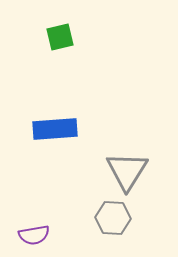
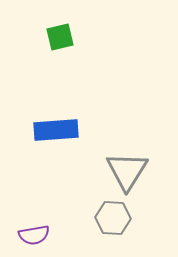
blue rectangle: moved 1 px right, 1 px down
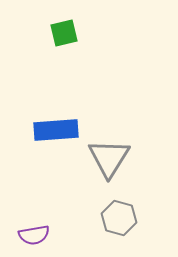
green square: moved 4 px right, 4 px up
gray triangle: moved 18 px left, 13 px up
gray hexagon: moved 6 px right; rotated 12 degrees clockwise
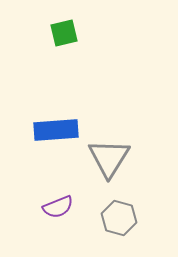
purple semicircle: moved 24 px right, 28 px up; rotated 12 degrees counterclockwise
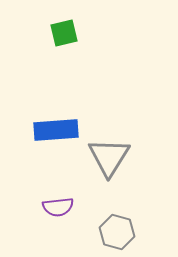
gray triangle: moved 1 px up
purple semicircle: rotated 16 degrees clockwise
gray hexagon: moved 2 px left, 14 px down
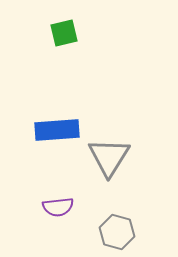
blue rectangle: moved 1 px right
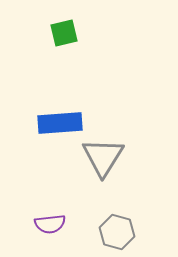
blue rectangle: moved 3 px right, 7 px up
gray triangle: moved 6 px left
purple semicircle: moved 8 px left, 17 px down
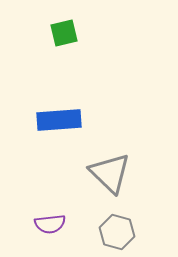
blue rectangle: moved 1 px left, 3 px up
gray triangle: moved 7 px right, 16 px down; rotated 18 degrees counterclockwise
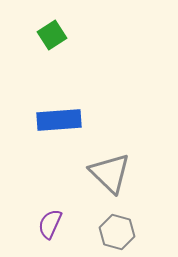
green square: moved 12 px left, 2 px down; rotated 20 degrees counterclockwise
purple semicircle: rotated 120 degrees clockwise
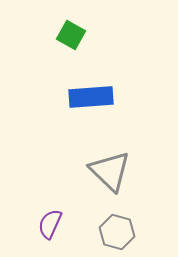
green square: moved 19 px right; rotated 28 degrees counterclockwise
blue rectangle: moved 32 px right, 23 px up
gray triangle: moved 2 px up
